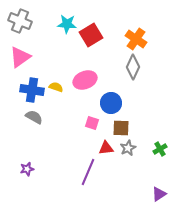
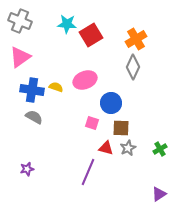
orange cross: rotated 25 degrees clockwise
red triangle: rotated 21 degrees clockwise
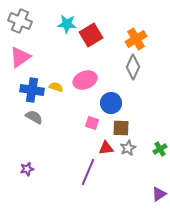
red triangle: rotated 21 degrees counterclockwise
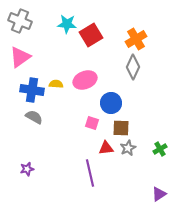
yellow semicircle: moved 3 px up; rotated 16 degrees counterclockwise
purple line: moved 2 px right, 1 px down; rotated 36 degrees counterclockwise
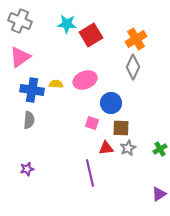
gray semicircle: moved 5 px left, 3 px down; rotated 66 degrees clockwise
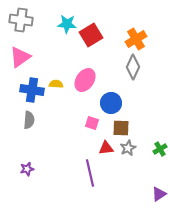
gray cross: moved 1 px right, 1 px up; rotated 15 degrees counterclockwise
pink ellipse: rotated 35 degrees counterclockwise
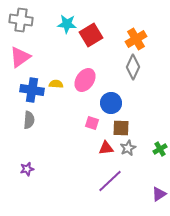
purple line: moved 20 px right, 8 px down; rotated 60 degrees clockwise
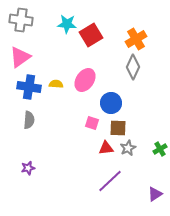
blue cross: moved 3 px left, 3 px up
brown square: moved 3 px left
purple star: moved 1 px right, 1 px up
purple triangle: moved 4 px left
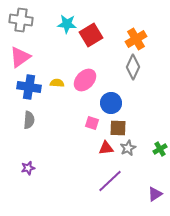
pink ellipse: rotated 10 degrees clockwise
yellow semicircle: moved 1 px right, 1 px up
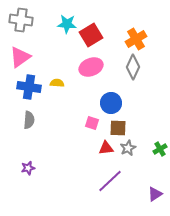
pink ellipse: moved 6 px right, 13 px up; rotated 25 degrees clockwise
